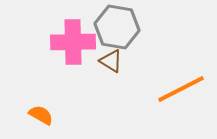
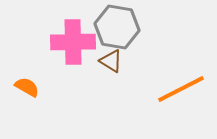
orange semicircle: moved 14 px left, 28 px up
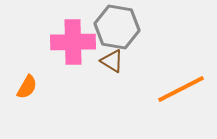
brown triangle: moved 1 px right
orange semicircle: rotated 90 degrees clockwise
